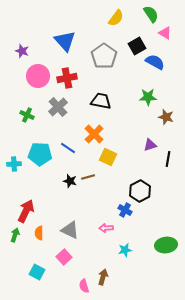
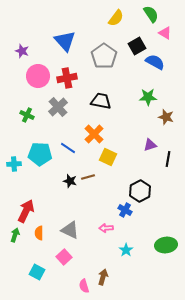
cyan star: moved 1 px right; rotated 24 degrees counterclockwise
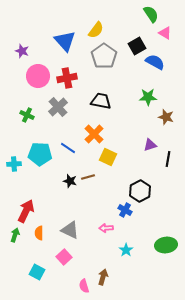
yellow semicircle: moved 20 px left, 12 px down
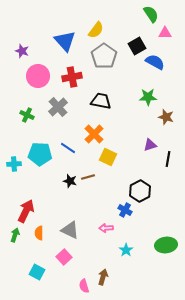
pink triangle: rotated 32 degrees counterclockwise
red cross: moved 5 px right, 1 px up
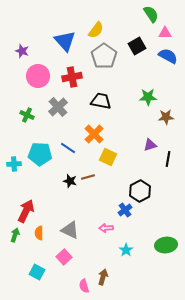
blue semicircle: moved 13 px right, 6 px up
brown star: rotated 21 degrees counterclockwise
blue cross: rotated 24 degrees clockwise
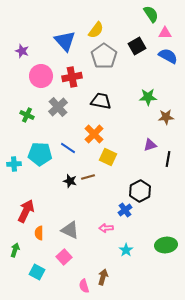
pink circle: moved 3 px right
green arrow: moved 15 px down
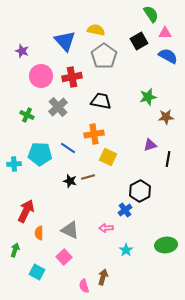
yellow semicircle: rotated 114 degrees counterclockwise
black square: moved 2 px right, 5 px up
green star: rotated 12 degrees counterclockwise
orange cross: rotated 36 degrees clockwise
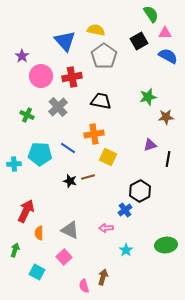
purple star: moved 5 px down; rotated 16 degrees clockwise
